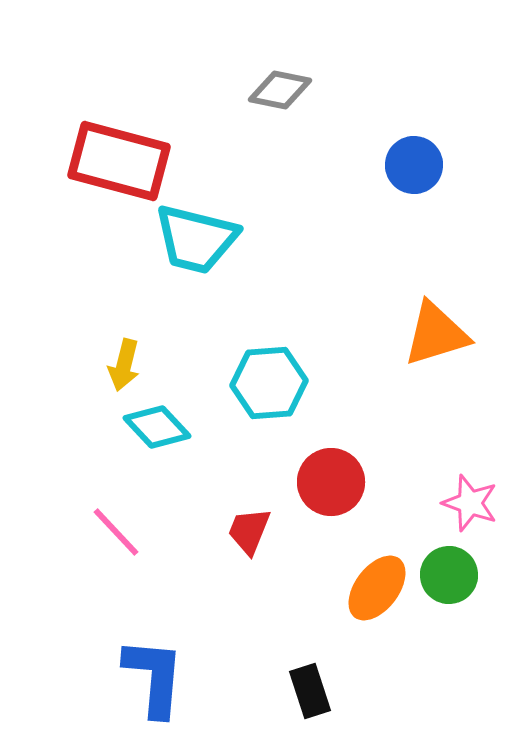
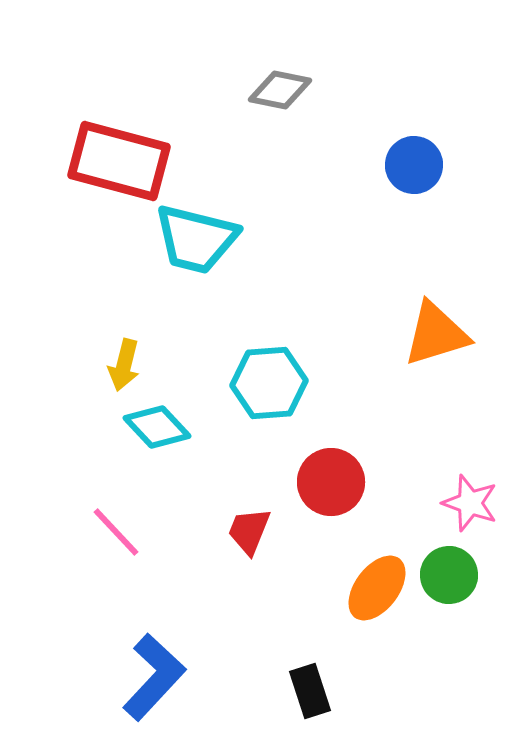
blue L-shape: rotated 38 degrees clockwise
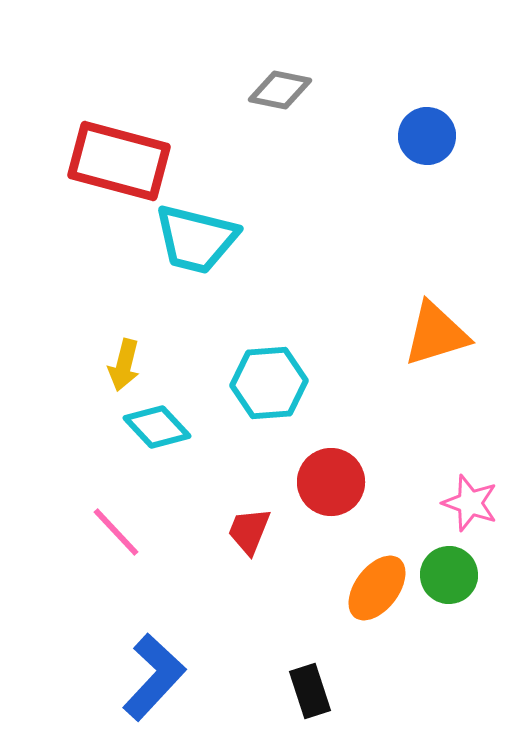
blue circle: moved 13 px right, 29 px up
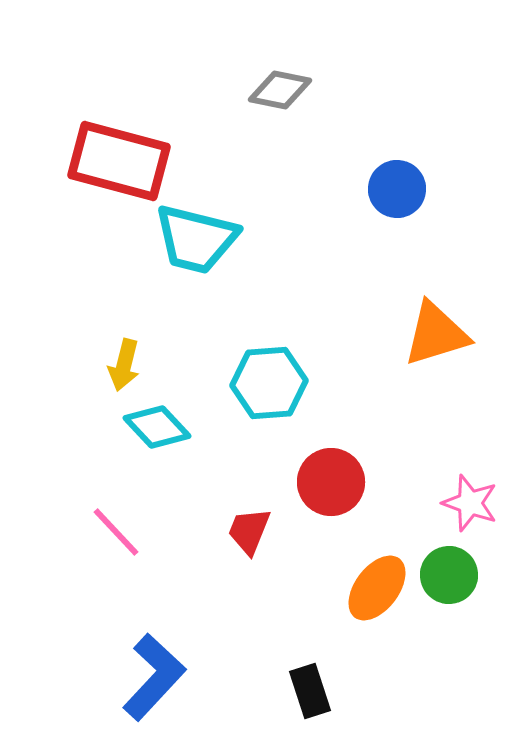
blue circle: moved 30 px left, 53 px down
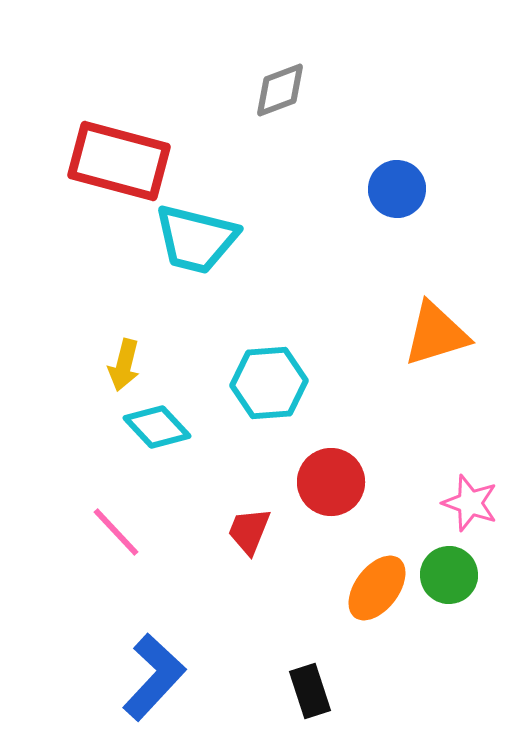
gray diamond: rotated 32 degrees counterclockwise
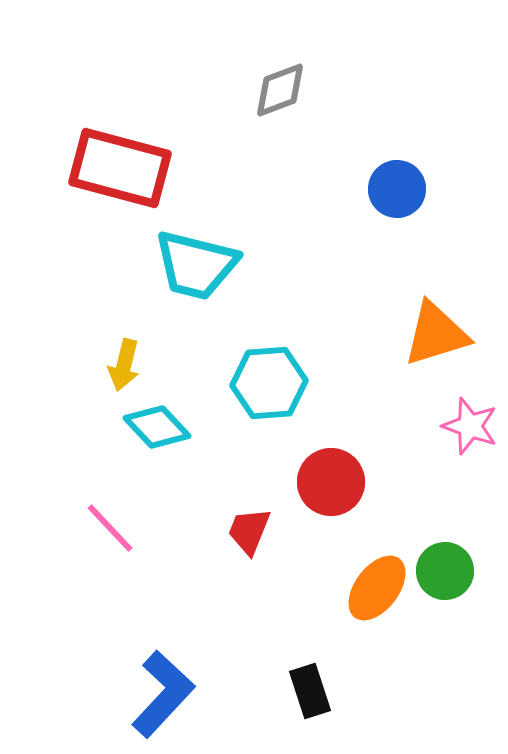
red rectangle: moved 1 px right, 7 px down
cyan trapezoid: moved 26 px down
pink star: moved 77 px up
pink line: moved 6 px left, 4 px up
green circle: moved 4 px left, 4 px up
blue L-shape: moved 9 px right, 17 px down
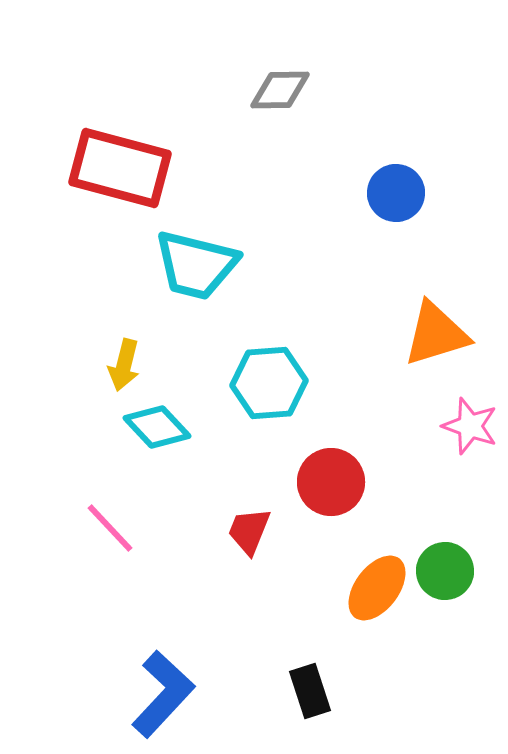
gray diamond: rotated 20 degrees clockwise
blue circle: moved 1 px left, 4 px down
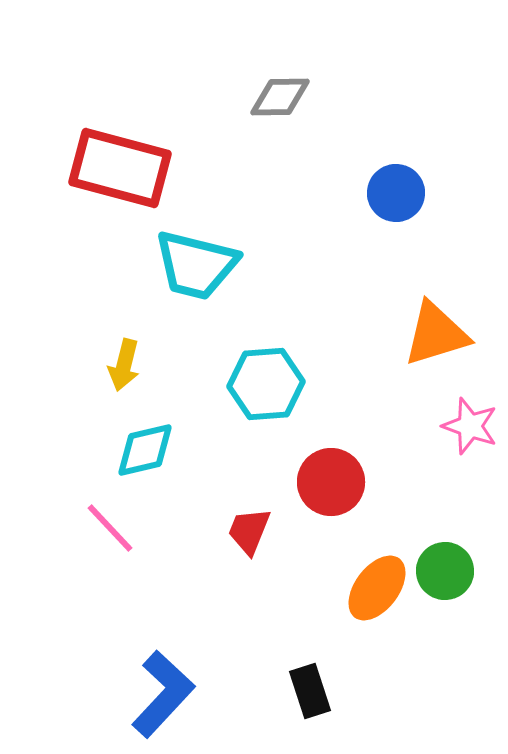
gray diamond: moved 7 px down
cyan hexagon: moved 3 px left, 1 px down
cyan diamond: moved 12 px left, 23 px down; rotated 60 degrees counterclockwise
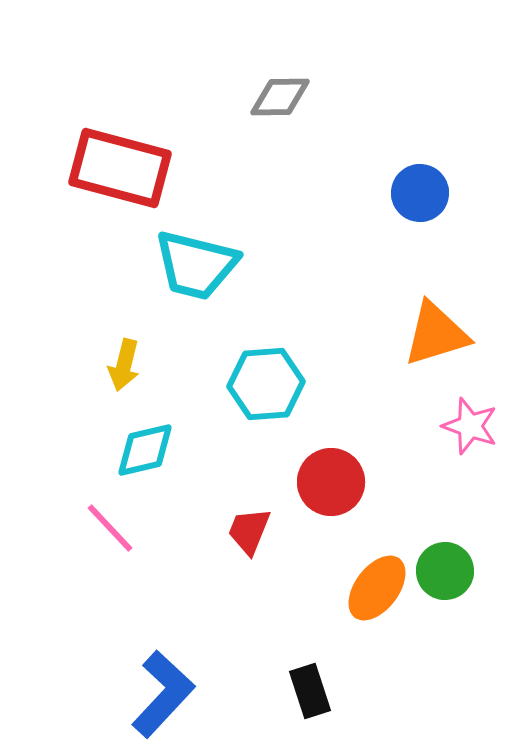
blue circle: moved 24 px right
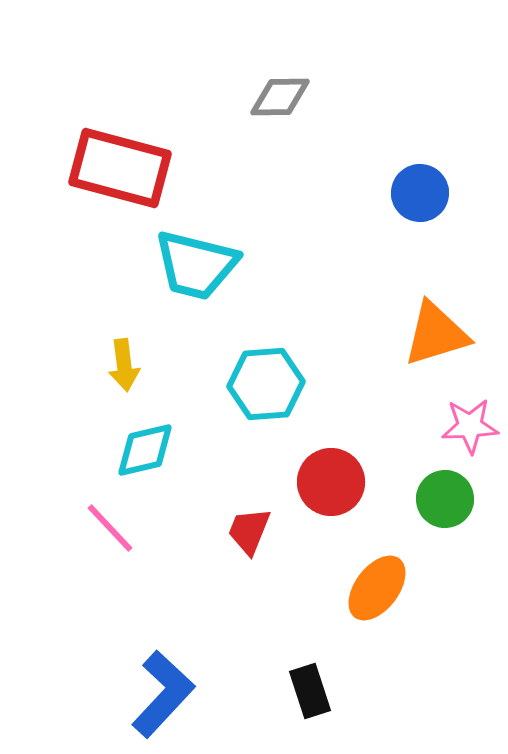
yellow arrow: rotated 21 degrees counterclockwise
pink star: rotated 22 degrees counterclockwise
green circle: moved 72 px up
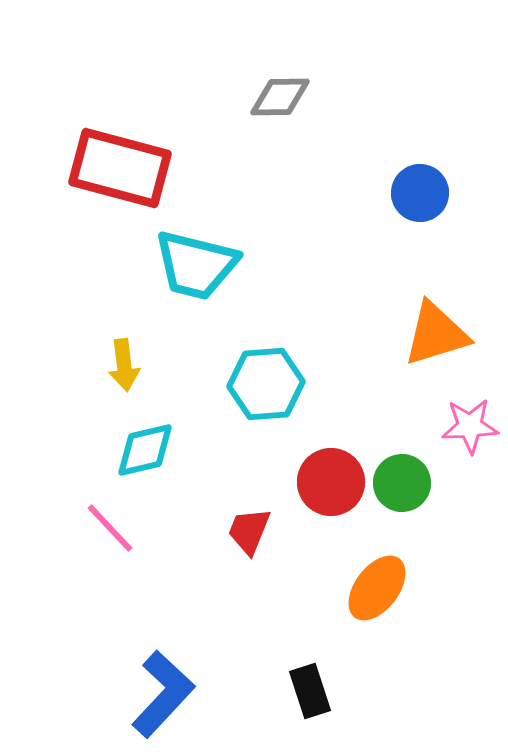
green circle: moved 43 px left, 16 px up
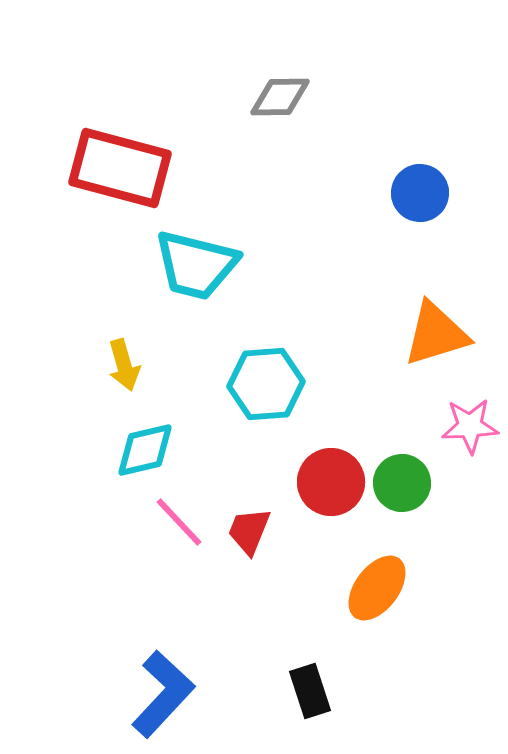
yellow arrow: rotated 9 degrees counterclockwise
pink line: moved 69 px right, 6 px up
